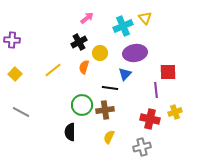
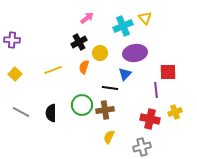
yellow line: rotated 18 degrees clockwise
black semicircle: moved 19 px left, 19 px up
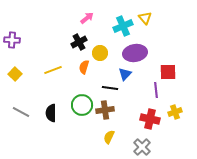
gray cross: rotated 30 degrees counterclockwise
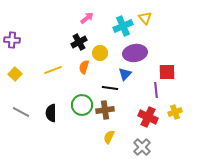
red square: moved 1 px left
red cross: moved 2 px left, 2 px up; rotated 12 degrees clockwise
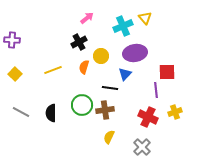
yellow circle: moved 1 px right, 3 px down
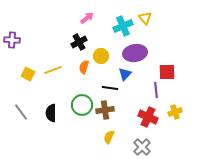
yellow square: moved 13 px right; rotated 16 degrees counterclockwise
gray line: rotated 24 degrees clockwise
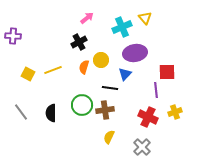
cyan cross: moved 1 px left, 1 px down
purple cross: moved 1 px right, 4 px up
yellow circle: moved 4 px down
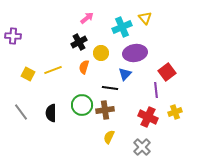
yellow circle: moved 7 px up
red square: rotated 36 degrees counterclockwise
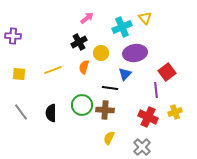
yellow square: moved 9 px left; rotated 24 degrees counterclockwise
brown cross: rotated 12 degrees clockwise
yellow semicircle: moved 1 px down
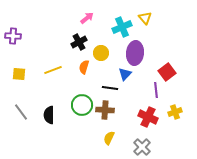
purple ellipse: rotated 75 degrees counterclockwise
black semicircle: moved 2 px left, 2 px down
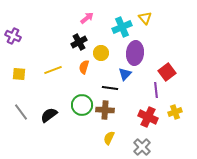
purple cross: rotated 21 degrees clockwise
black semicircle: rotated 54 degrees clockwise
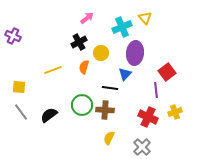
yellow square: moved 13 px down
